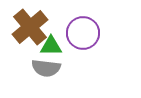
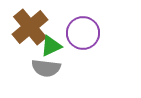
green triangle: rotated 25 degrees counterclockwise
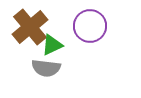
purple circle: moved 7 px right, 7 px up
green triangle: moved 1 px right, 1 px up
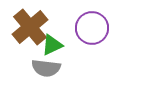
purple circle: moved 2 px right, 2 px down
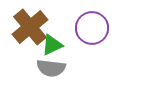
gray semicircle: moved 5 px right
